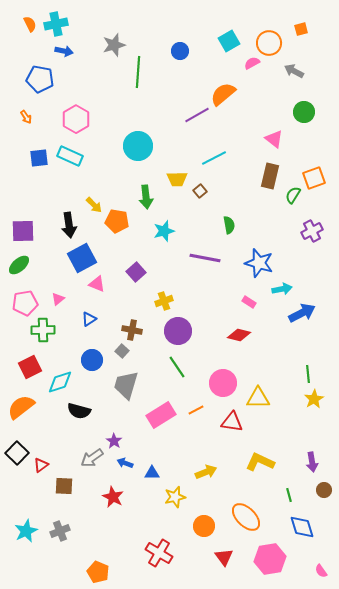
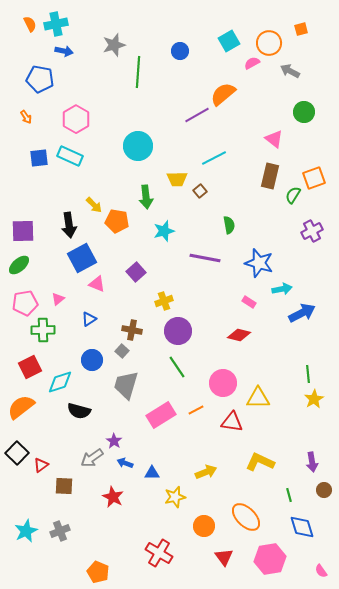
gray arrow at (294, 71): moved 4 px left
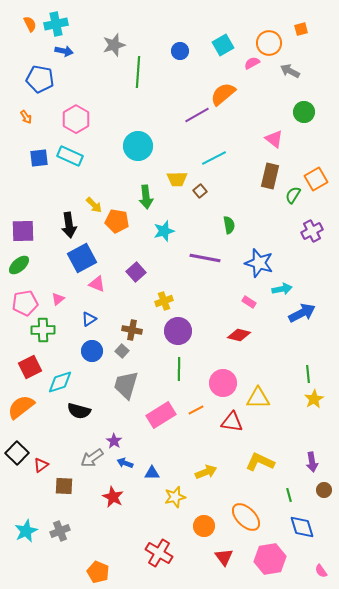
cyan square at (229, 41): moved 6 px left, 4 px down
orange square at (314, 178): moved 2 px right, 1 px down; rotated 10 degrees counterclockwise
blue circle at (92, 360): moved 9 px up
green line at (177, 367): moved 2 px right, 2 px down; rotated 35 degrees clockwise
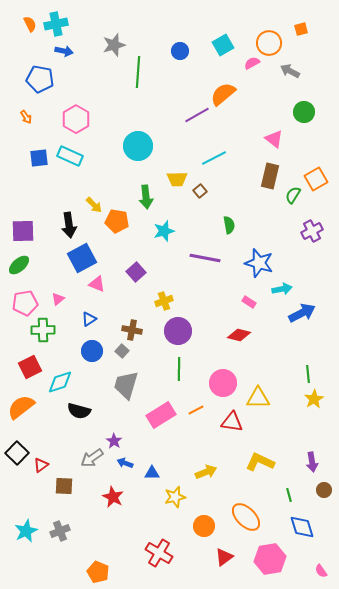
red triangle at (224, 557): rotated 30 degrees clockwise
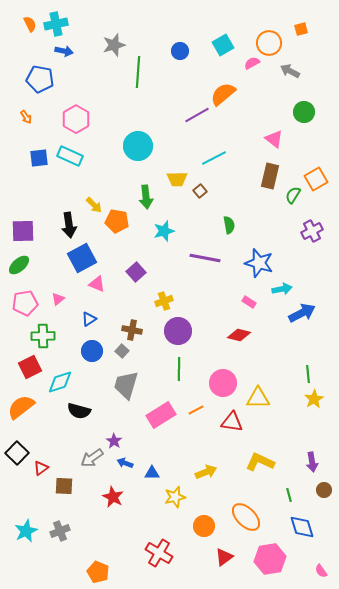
green cross at (43, 330): moved 6 px down
red triangle at (41, 465): moved 3 px down
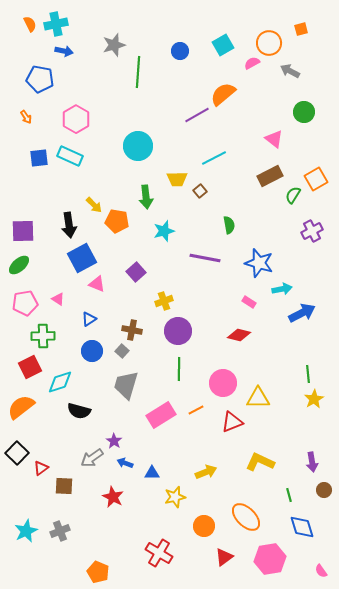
brown rectangle at (270, 176): rotated 50 degrees clockwise
pink triangle at (58, 299): rotated 48 degrees counterclockwise
red triangle at (232, 422): rotated 30 degrees counterclockwise
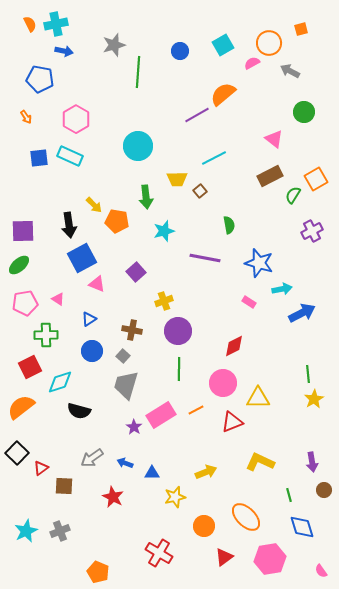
red diamond at (239, 335): moved 5 px left, 11 px down; rotated 40 degrees counterclockwise
green cross at (43, 336): moved 3 px right, 1 px up
gray square at (122, 351): moved 1 px right, 5 px down
purple star at (114, 441): moved 20 px right, 14 px up
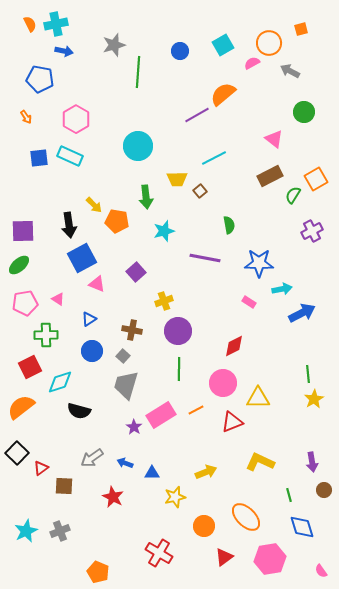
blue star at (259, 263): rotated 16 degrees counterclockwise
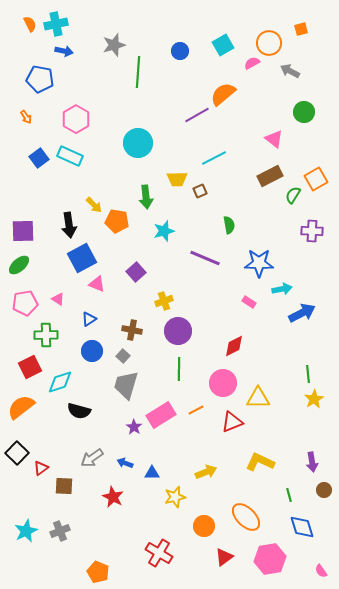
cyan circle at (138, 146): moved 3 px up
blue square at (39, 158): rotated 30 degrees counterclockwise
brown square at (200, 191): rotated 16 degrees clockwise
purple cross at (312, 231): rotated 30 degrees clockwise
purple line at (205, 258): rotated 12 degrees clockwise
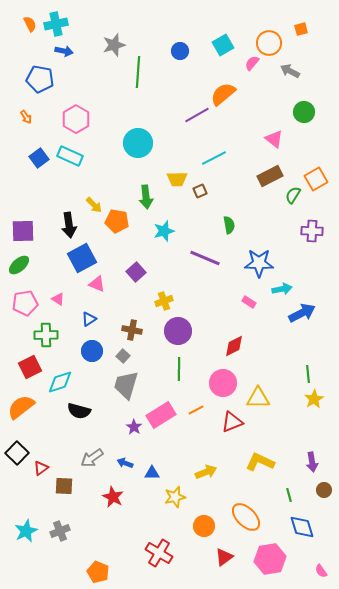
pink semicircle at (252, 63): rotated 21 degrees counterclockwise
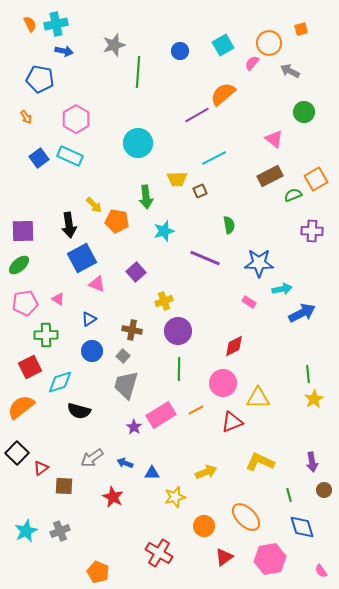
green semicircle at (293, 195): rotated 36 degrees clockwise
